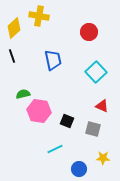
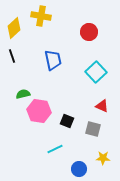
yellow cross: moved 2 px right
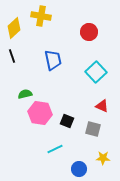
green semicircle: moved 2 px right
pink hexagon: moved 1 px right, 2 px down
